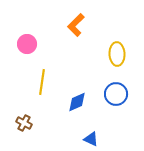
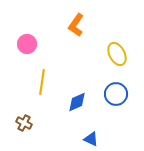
orange L-shape: rotated 10 degrees counterclockwise
yellow ellipse: rotated 25 degrees counterclockwise
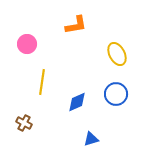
orange L-shape: rotated 135 degrees counterclockwise
blue triangle: rotated 42 degrees counterclockwise
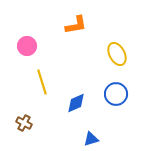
pink circle: moved 2 px down
yellow line: rotated 25 degrees counterclockwise
blue diamond: moved 1 px left, 1 px down
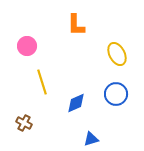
orange L-shape: rotated 100 degrees clockwise
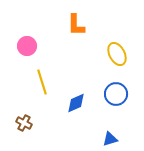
blue triangle: moved 19 px right
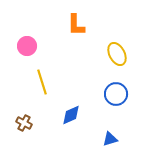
blue diamond: moved 5 px left, 12 px down
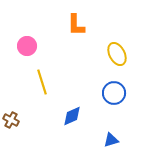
blue circle: moved 2 px left, 1 px up
blue diamond: moved 1 px right, 1 px down
brown cross: moved 13 px left, 3 px up
blue triangle: moved 1 px right, 1 px down
